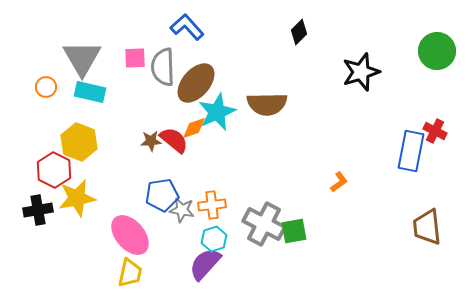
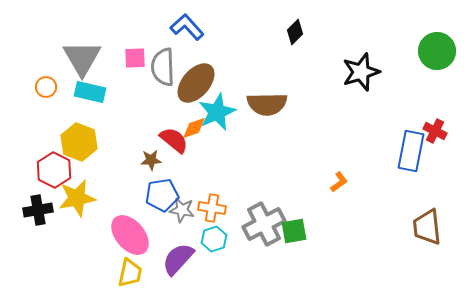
black diamond: moved 4 px left
brown star: moved 19 px down
orange cross: moved 3 px down; rotated 16 degrees clockwise
gray cross: rotated 36 degrees clockwise
purple semicircle: moved 27 px left, 5 px up
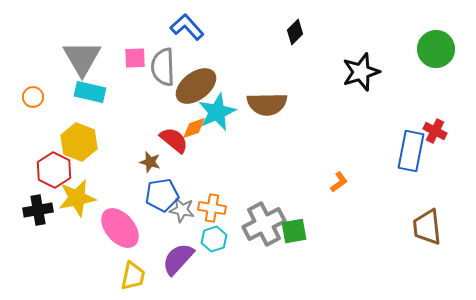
green circle: moved 1 px left, 2 px up
brown ellipse: moved 3 px down; rotated 12 degrees clockwise
orange circle: moved 13 px left, 10 px down
brown star: moved 1 px left, 2 px down; rotated 20 degrees clockwise
pink ellipse: moved 10 px left, 7 px up
yellow trapezoid: moved 3 px right, 3 px down
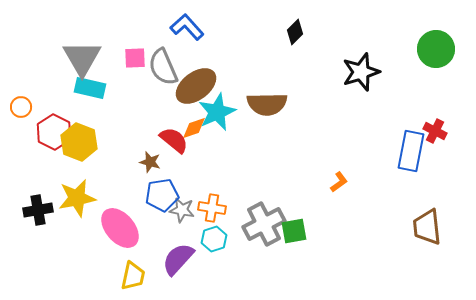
gray semicircle: rotated 21 degrees counterclockwise
cyan rectangle: moved 4 px up
orange circle: moved 12 px left, 10 px down
red hexagon: moved 38 px up
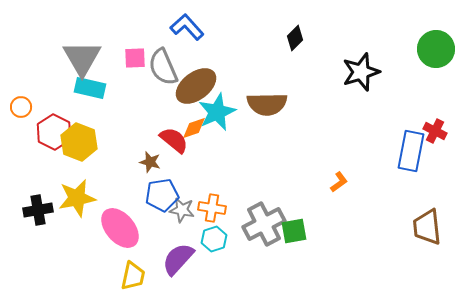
black diamond: moved 6 px down
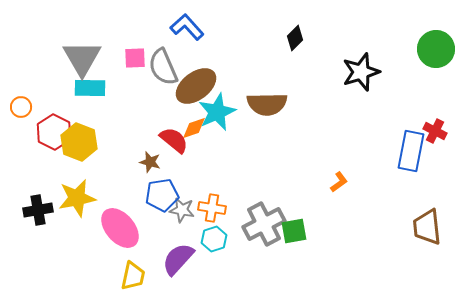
cyan rectangle: rotated 12 degrees counterclockwise
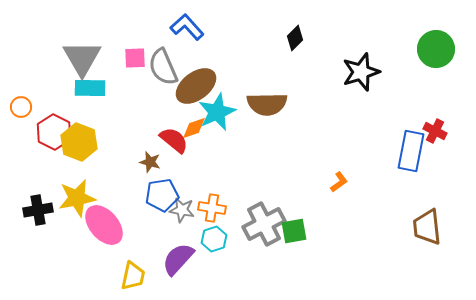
pink ellipse: moved 16 px left, 3 px up
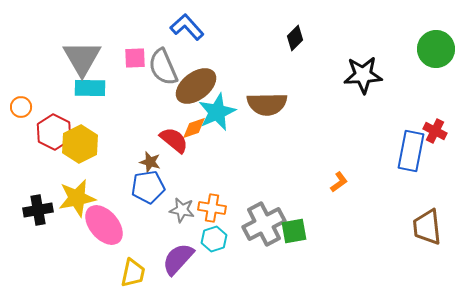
black star: moved 2 px right, 3 px down; rotated 15 degrees clockwise
yellow hexagon: moved 1 px right, 2 px down; rotated 12 degrees clockwise
blue pentagon: moved 14 px left, 8 px up
yellow trapezoid: moved 3 px up
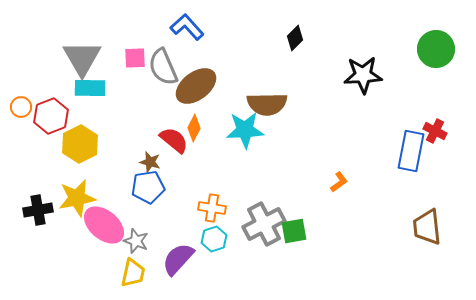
cyan star: moved 28 px right, 18 px down; rotated 21 degrees clockwise
orange diamond: rotated 44 degrees counterclockwise
red hexagon: moved 3 px left, 16 px up; rotated 12 degrees clockwise
gray star: moved 46 px left, 31 px down; rotated 10 degrees clockwise
pink ellipse: rotated 9 degrees counterclockwise
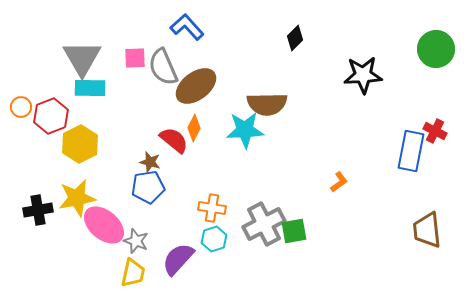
brown trapezoid: moved 3 px down
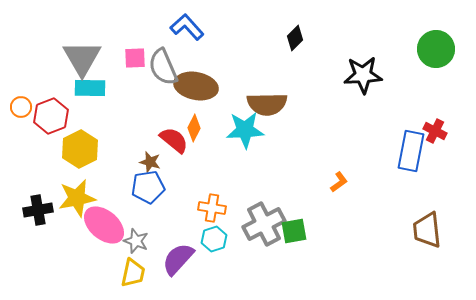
brown ellipse: rotated 48 degrees clockwise
yellow hexagon: moved 5 px down
